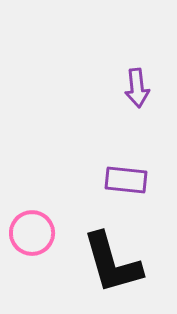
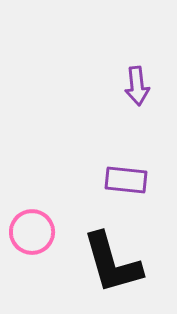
purple arrow: moved 2 px up
pink circle: moved 1 px up
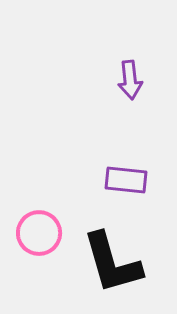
purple arrow: moved 7 px left, 6 px up
pink circle: moved 7 px right, 1 px down
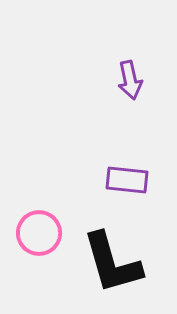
purple arrow: rotated 6 degrees counterclockwise
purple rectangle: moved 1 px right
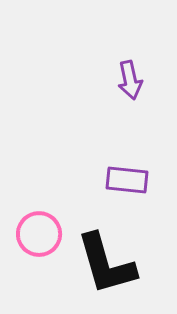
pink circle: moved 1 px down
black L-shape: moved 6 px left, 1 px down
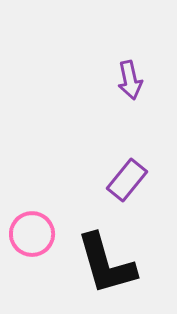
purple rectangle: rotated 57 degrees counterclockwise
pink circle: moved 7 px left
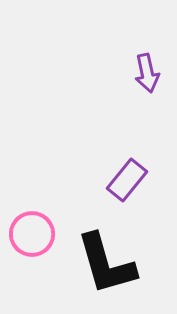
purple arrow: moved 17 px right, 7 px up
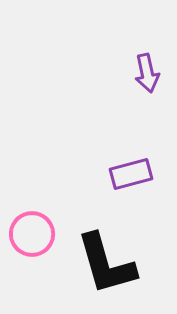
purple rectangle: moved 4 px right, 6 px up; rotated 36 degrees clockwise
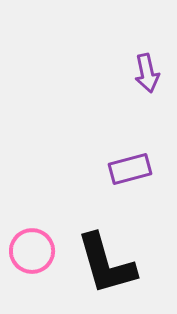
purple rectangle: moved 1 px left, 5 px up
pink circle: moved 17 px down
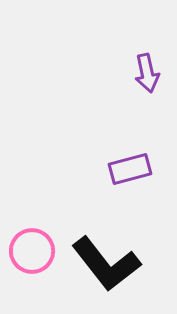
black L-shape: rotated 22 degrees counterclockwise
